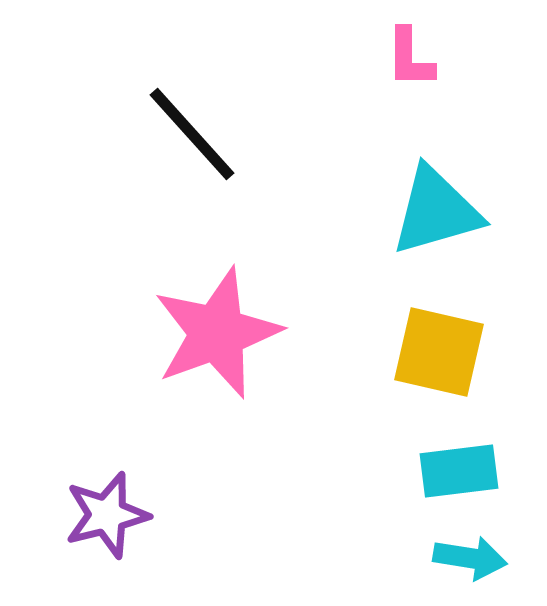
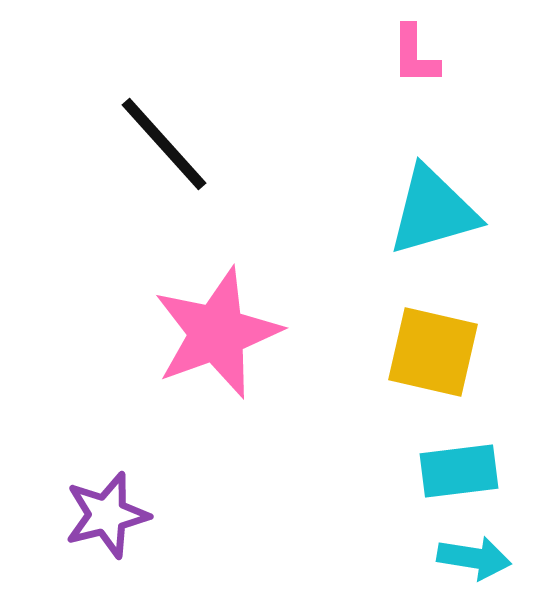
pink L-shape: moved 5 px right, 3 px up
black line: moved 28 px left, 10 px down
cyan triangle: moved 3 px left
yellow square: moved 6 px left
cyan arrow: moved 4 px right
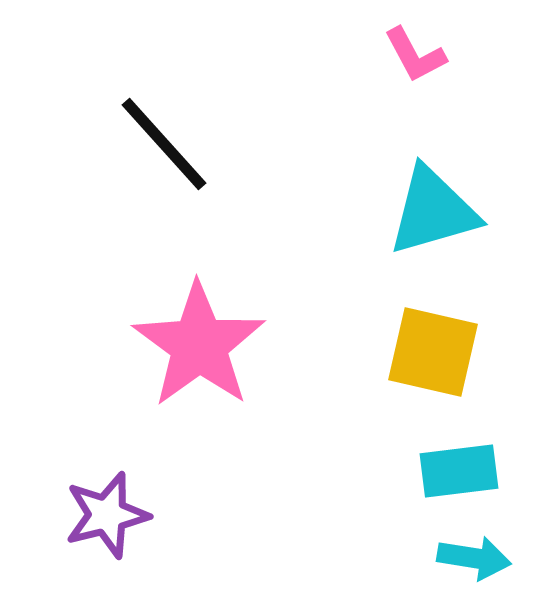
pink L-shape: rotated 28 degrees counterclockwise
pink star: moved 18 px left, 12 px down; rotated 16 degrees counterclockwise
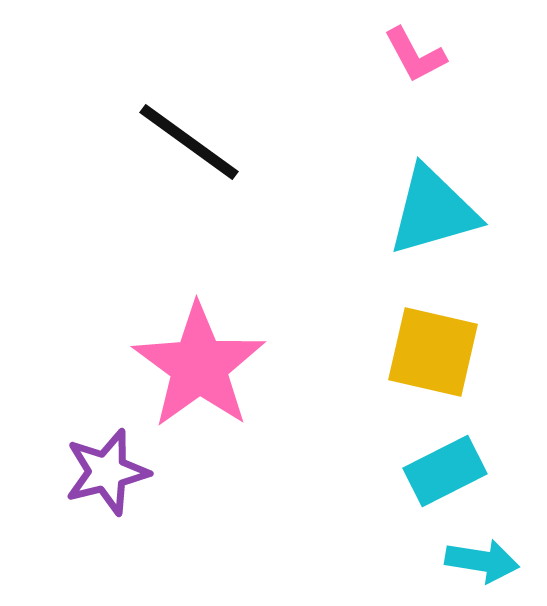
black line: moved 25 px right, 2 px up; rotated 12 degrees counterclockwise
pink star: moved 21 px down
cyan rectangle: moved 14 px left; rotated 20 degrees counterclockwise
purple star: moved 43 px up
cyan arrow: moved 8 px right, 3 px down
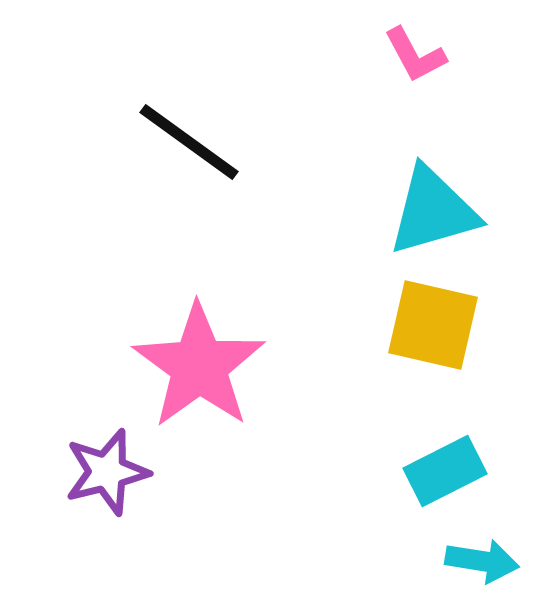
yellow square: moved 27 px up
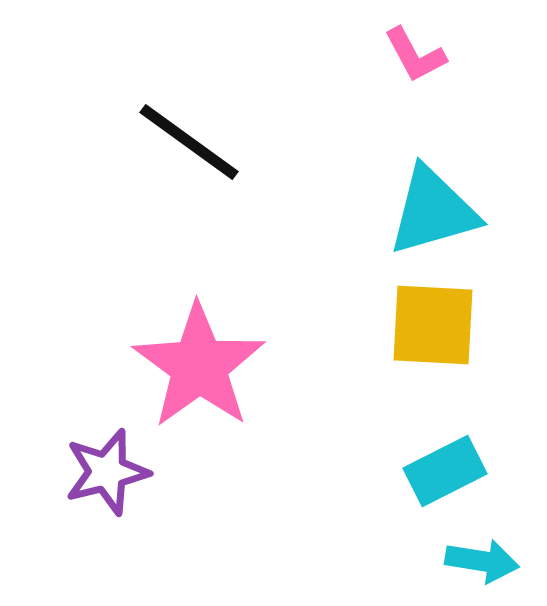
yellow square: rotated 10 degrees counterclockwise
